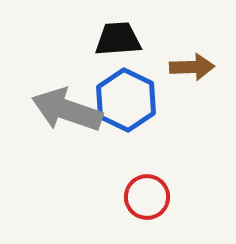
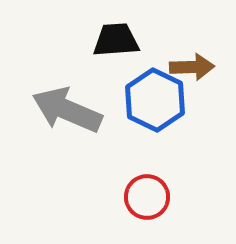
black trapezoid: moved 2 px left, 1 px down
blue hexagon: moved 29 px right
gray arrow: rotated 4 degrees clockwise
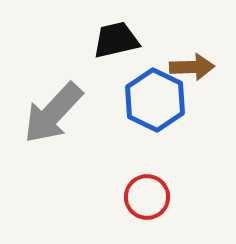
black trapezoid: rotated 9 degrees counterclockwise
gray arrow: moved 14 px left, 3 px down; rotated 70 degrees counterclockwise
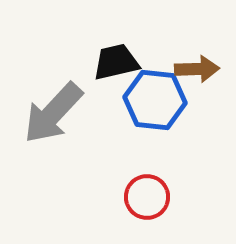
black trapezoid: moved 22 px down
brown arrow: moved 5 px right, 2 px down
blue hexagon: rotated 20 degrees counterclockwise
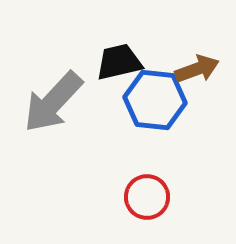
black trapezoid: moved 3 px right
brown arrow: rotated 18 degrees counterclockwise
gray arrow: moved 11 px up
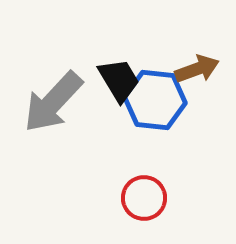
black trapezoid: moved 18 px down; rotated 72 degrees clockwise
red circle: moved 3 px left, 1 px down
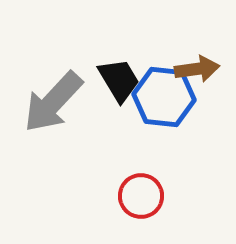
brown arrow: rotated 12 degrees clockwise
blue hexagon: moved 9 px right, 3 px up
red circle: moved 3 px left, 2 px up
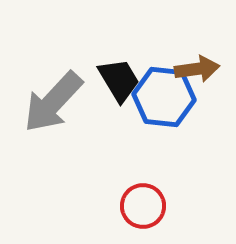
red circle: moved 2 px right, 10 px down
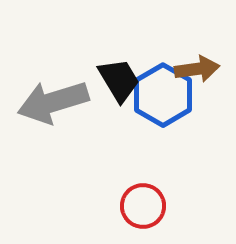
blue hexagon: moved 1 px left, 2 px up; rotated 24 degrees clockwise
gray arrow: rotated 30 degrees clockwise
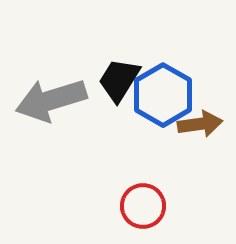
brown arrow: moved 3 px right, 55 px down
black trapezoid: rotated 117 degrees counterclockwise
gray arrow: moved 2 px left, 2 px up
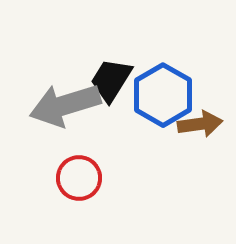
black trapezoid: moved 8 px left
gray arrow: moved 14 px right, 5 px down
red circle: moved 64 px left, 28 px up
